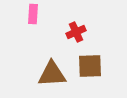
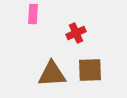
red cross: moved 1 px down
brown square: moved 4 px down
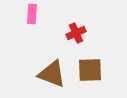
pink rectangle: moved 1 px left
brown triangle: rotated 24 degrees clockwise
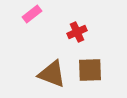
pink rectangle: rotated 48 degrees clockwise
red cross: moved 1 px right, 1 px up
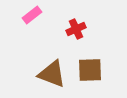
pink rectangle: moved 1 px down
red cross: moved 1 px left, 3 px up
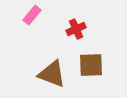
pink rectangle: rotated 12 degrees counterclockwise
brown square: moved 1 px right, 5 px up
